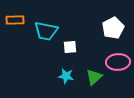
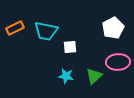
orange rectangle: moved 8 px down; rotated 24 degrees counterclockwise
green triangle: moved 1 px up
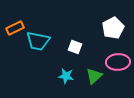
cyan trapezoid: moved 8 px left, 10 px down
white square: moved 5 px right; rotated 24 degrees clockwise
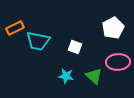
green triangle: rotated 36 degrees counterclockwise
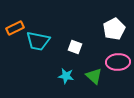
white pentagon: moved 1 px right, 1 px down
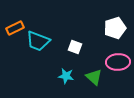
white pentagon: moved 1 px right, 1 px up; rotated 10 degrees clockwise
cyan trapezoid: rotated 10 degrees clockwise
green triangle: moved 1 px down
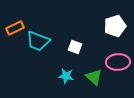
white pentagon: moved 2 px up
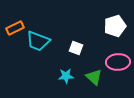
white square: moved 1 px right, 1 px down
cyan star: rotated 14 degrees counterclockwise
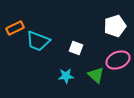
pink ellipse: moved 2 px up; rotated 20 degrees counterclockwise
green triangle: moved 2 px right, 2 px up
